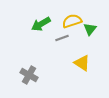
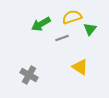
yellow semicircle: moved 4 px up
yellow triangle: moved 2 px left, 4 px down
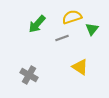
green arrow: moved 4 px left; rotated 18 degrees counterclockwise
green triangle: moved 2 px right
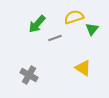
yellow semicircle: moved 2 px right
gray line: moved 7 px left
yellow triangle: moved 3 px right, 1 px down
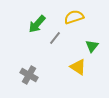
green triangle: moved 17 px down
gray line: rotated 32 degrees counterclockwise
yellow triangle: moved 5 px left, 1 px up
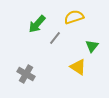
gray cross: moved 3 px left, 1 px up
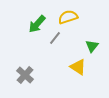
yellow semicircle: moved 6 px left
gray cross: moved 1 px left, 1 px down; rotated 12 degrees clockwise
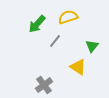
gray line: moved 3 px down
gray cross: moved 19 px right, 10 px down; rotated 12 degrees clockwise
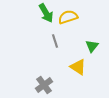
green arrow: moved 9 px right, 11 px up; rotated 72 degrees counterclockwise
gray line: rotated 56 degrees counterclockwise
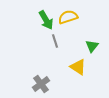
green arrow: moved 7 px down
gray cross: moved 3 px left, 1 px up
